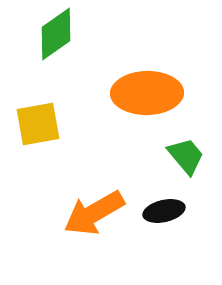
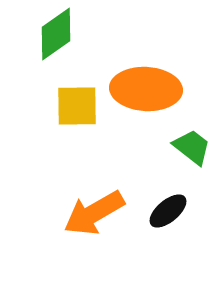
orange ellipse: moved 1 px left, 4 px up; rotated 4 degrees clockwise
yellow square: moved 39 px right, 18 px up; rotated 9 degrees clockwise
green trapezoid: moved 6 px right, 9 px up; rotated 12 degrees counterclockwise
black ellipse: moved 4 px right; rotated 27 degrees counterclockwise
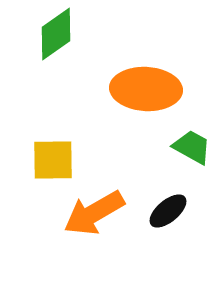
yellow square: moved 24 px left, 54 px down
green trapezoid: rotated 9 degrees counterclockwise
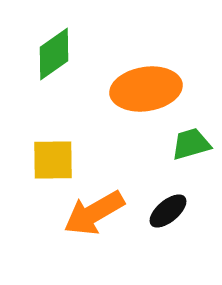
green diamond: moved 2 px left, 20 px down
orange ellipse: rotated 12 degrees counterclockwise
green trapezoid: moved 1 px left, 3 px up; rotated 45 degrees counterclockwise
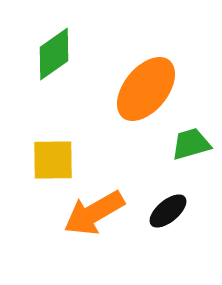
orange ellipse: rotated 42 degrees counterclockwise
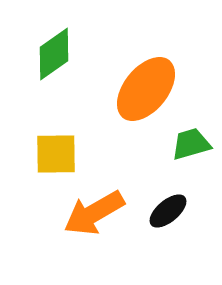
yellow square: moved 3 px right, 6 px up
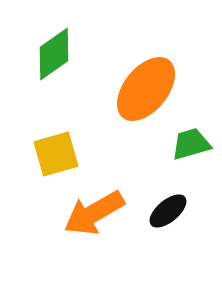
yellow square: rotated 15 degrees counterclockwise
